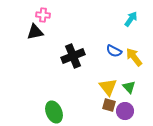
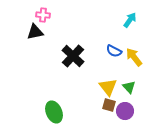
cyan arrow: moved 1 px left, 1 px down
black cross: rotated 25 degrees counterclockwise
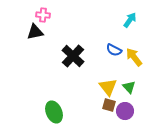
blue semicircle: moved 1 px up
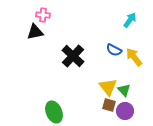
green triangle: moved 5 px left, 3 px down
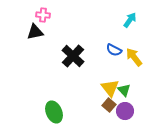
yellow triangle: moved 2 px right, 1 px down
brown square: rotated 24 degrees clockwise
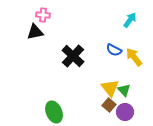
purple circle: moved 1 px down
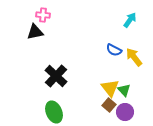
black cross: moved 17 px left, 20 px down
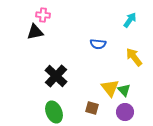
blue semicircle: moved 16 px left, 6 px up; rotated 21 degrees counterclockwise
brown square: moved 17 px left, 3 px down; rotated 24 degrees counterclockwise
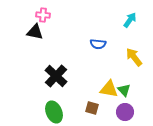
black triangle: rotated 24 degrees clockwise
yellow triangle: moved 1 px left, 1 px down; rotated 42 degrees counterclockwise
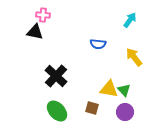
green ellipse: moved 3 px right, 1 px up; rotated 20 degrees counterclockwise
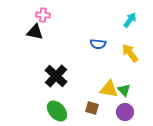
yellow arrow: moved 4 px left, 4 px up
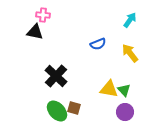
blue semicircle: rotated 28 degrees counterclockwise
brown square: moved 18 px left
